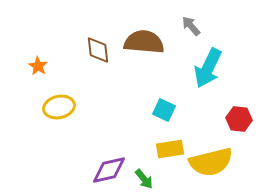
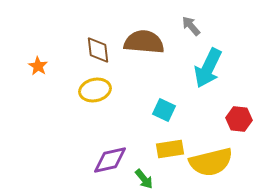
yellow ellipse: moved 36 px right, 17 px up
purple diamond: moved 1 px right, 10 px up
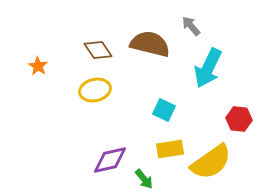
brown semicircle: moved 6 px right, 2 px down; rotated 9 degrees clockwise
brown diamond: rotated 28 degrees counterclockwise
yellow semicircle: rotated 21 degrees counterclockwise
